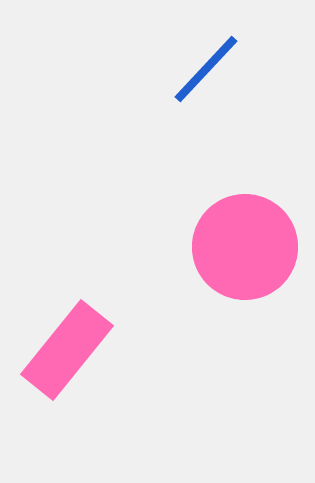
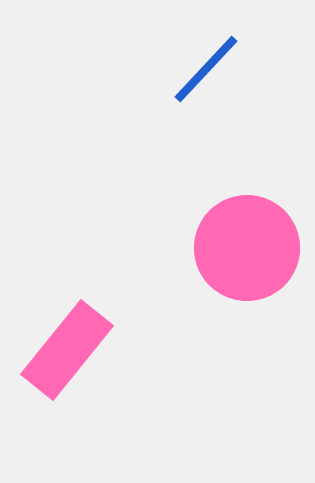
pink circle: moved 2 px right, 1 px down
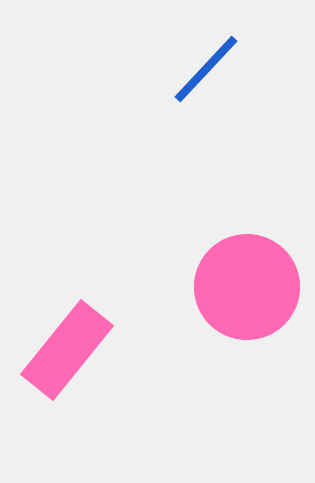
pink circle: moved 39 px down
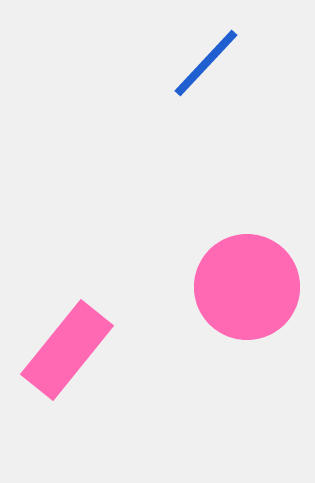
blue line: moved 6 px up
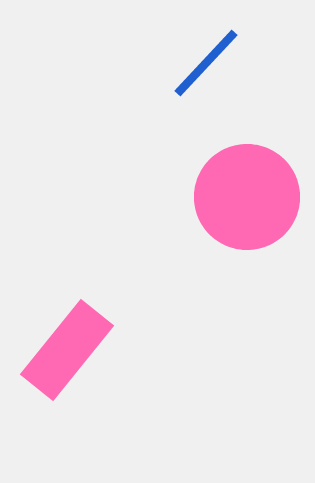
pink circle: moved 90 px up
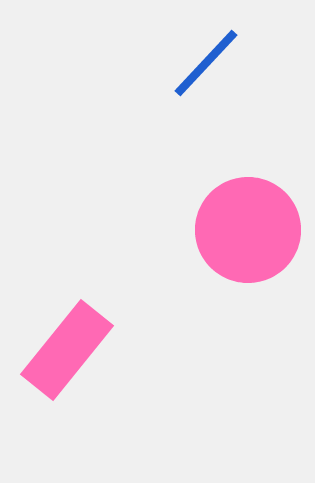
pink circle: moved 1 px right, 33 px down
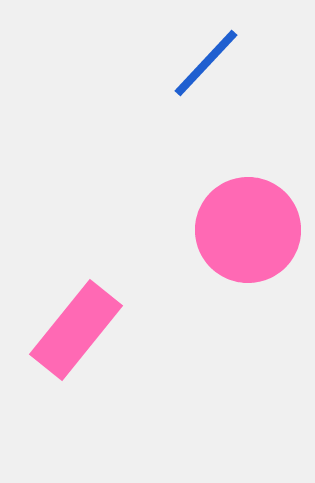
pink rectangle: moved 9 px right, 20 px up
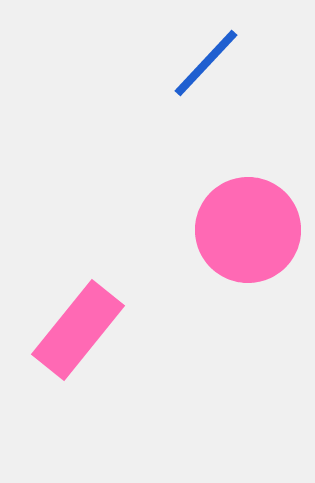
pink rectangle: moved 2 px right
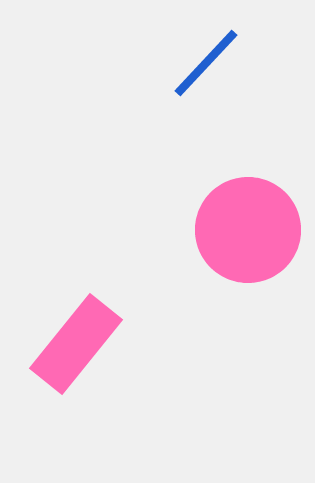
pink rectangle: moved 2 px left, 14 px down
